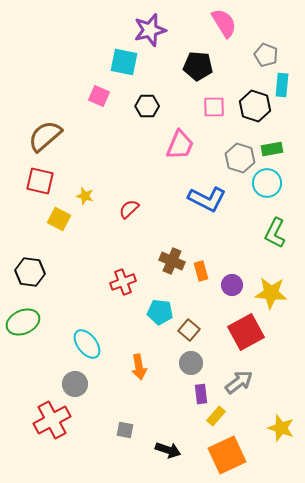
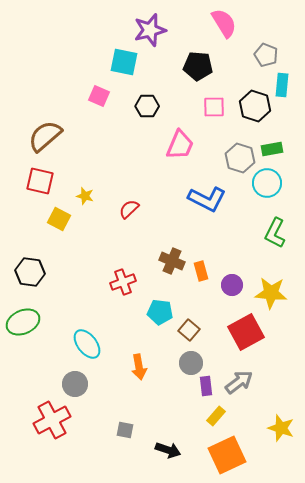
purple rectangle at (201, 394): moved 5 px right, 8 px up
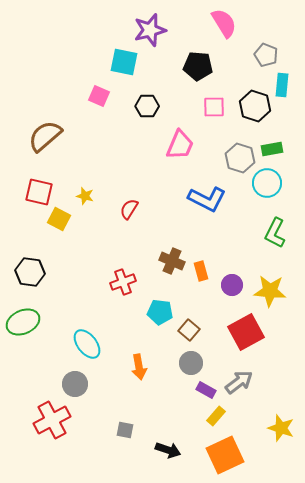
red square at (40, 181): moved 1 px left, 11 px down
red semicircle at (129, 209): rotated 15 degrees counterclockwise
yellow star at (271, 293): moved 1 px left, 2 px up
purple rectangle at (206, 386): moved 4 px down; rotated 54 degrees counterclockwise
orange square at (227, 455): moved 2 px left
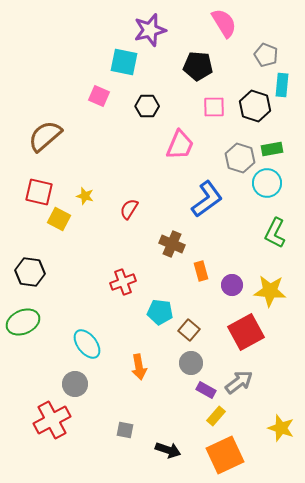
blue L-shape at (207, 199): rotated 63 degrees counterclockwise
brown cross at (172, 261): moved 17 px up
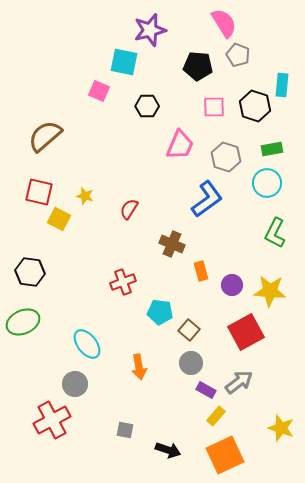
gray pentagon at (266, 55): moved 28 px left
pink square at (99, 96): moved 5 px up
gray hexagon at (240, 158): moved 14 px left, 1 px up
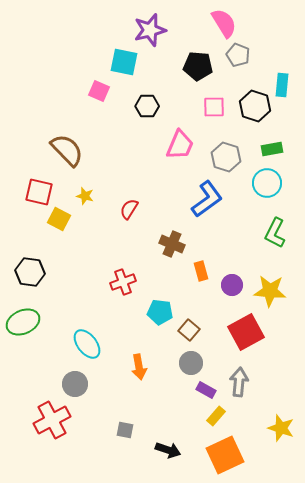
brown semicircle at (45, 136): moved 22 px right, 14 px down; rotated 87 degrees clockwise
gray arrow at (239, 382): rotated 48 degrees counterclockwise
